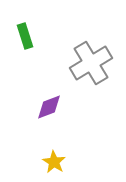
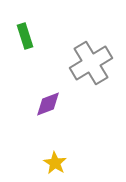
purple diamond: moved 1 px left, 3 px up
yellow star: moved 1 px right, 1 px down
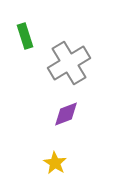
gray cross: moved 22 px left
purple diamond: moved 18 px right, 10 px down
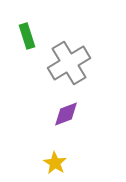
green rectangle: moved 2 px right
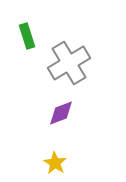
purple diamond: moved 5 px left, 1 px up
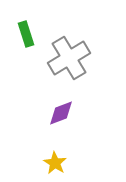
green rectangle: moved 1 px left, 2 px up
gray cross: moved 5 px up
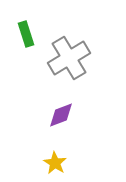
purple diamond: moved 2 px down
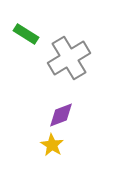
green rectangle: rotated 40 degrees counterclockwise
yellow star: moved 3 px left, 18 px up
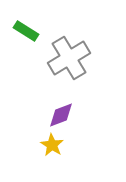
green rectangle: moved 3 px up
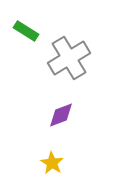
yellow star: moved 18 px down
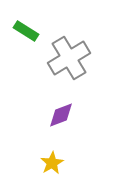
yellow star: rotated 10 degrees clockwise
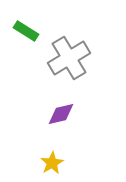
purple diamond: moved 1 px up; rotated 8 degrees clockwise
